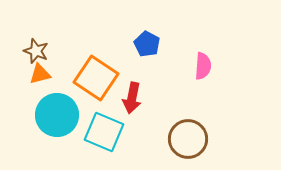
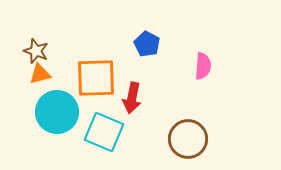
orange square: rotated 36 degrees counterclockwise
cyan circle: moved 3 px up
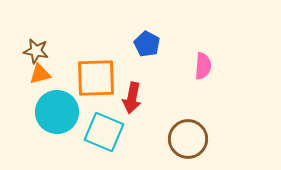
brown star: rotated 10 degrees counterclockwise
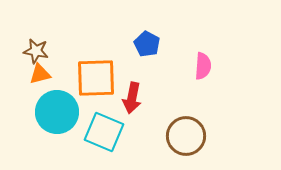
brown circle: moved 2 px left, 3 px up
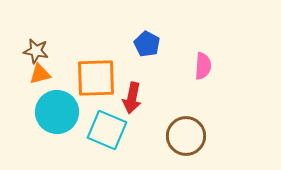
cyan square: moved 3 px right, 2 px up
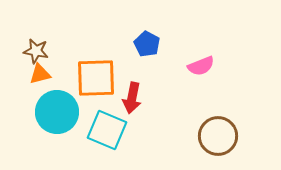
pink semicircle: moved 2 px left; rotated 64 degrees clockwise
brown circle: moved 32 px right
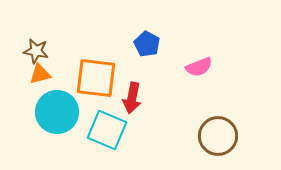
pink semicircle: moved 2 px left, 1 px down
orange square: rotated 9 degrees clockwise
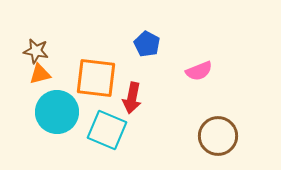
pink semicircle: moved 4 px down
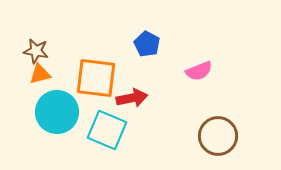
red arrow: rotated 112 degrees counterclockwise
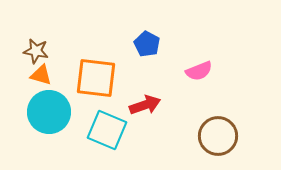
orange triangle: moved 1 px right, 1 px down; rotated 30 degrees clockwise
red arrow: moved 13 px right, 7 px down; rotated 8 degrees counterclockwise
cyan circle: moved 8 px left
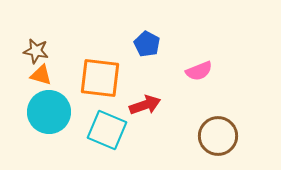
orange square: moved 4 px right
